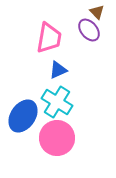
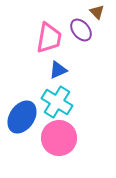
purple ellipse: moved 8 px left
blue ellipse: moved 1 px left, 1 px down
pink circle: moved 2 px right
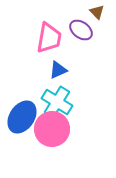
purple ellipse: rotated 15 degrees counterclockwise
pink circle: moved 7 px left, 9 px up
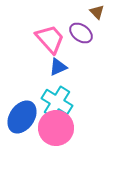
purple ellipse: moved 3 px down
pink trapezoid: moved 1 px right, 1 px down; rotated 52 degrees counterclockwise
blue triangle: moved 3 px up
pink circle: moved 4 px right, 1 px up
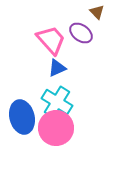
pink trapezoid: moved 1 px right, 1 px down
blue triangle: moved 1 px left, 1 px down
blue ellipse: rotated 48 degrees counterclockwise
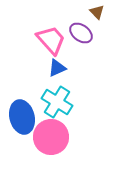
pink circle: moved 5 px left, 9 px down
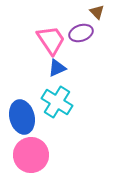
purple ellipse: rotated 55 degrees counterclockwise
pink trapezoid: rotated 8 degrees clockwise
pink circle: moved 20 px left, 18 px down
